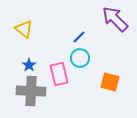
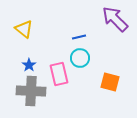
blue line: rotated 32 degrees clockwise
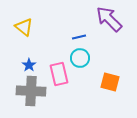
purple arrow: moved 6 px left
yellow triangle: moved 2 px up
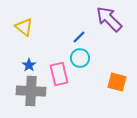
blue line: rotated 32 degrees counterclockwise
orange square: moved 7 px right
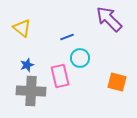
yellow triangle: moved 2 px left, 1 px down
blue line: moved 12 px left; rotated 24 degrees clockwise
blue star: moved 2 px left; rotated 16 degrees clockwise
pink rectangle: moved 1 px right, 2 px down
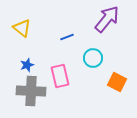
purple arrow: moved 2 px left; rotated 84 degrees clockwise
cyan circle: moved 13 px right
orange square: rotated 12 degrees clockwise
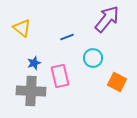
blue star: moved 7 px right, 2 px up
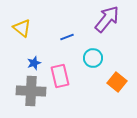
orange square: rotated 12 degrees clockwise
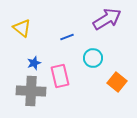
purple arrow: rotated 20 degrees clockwise
